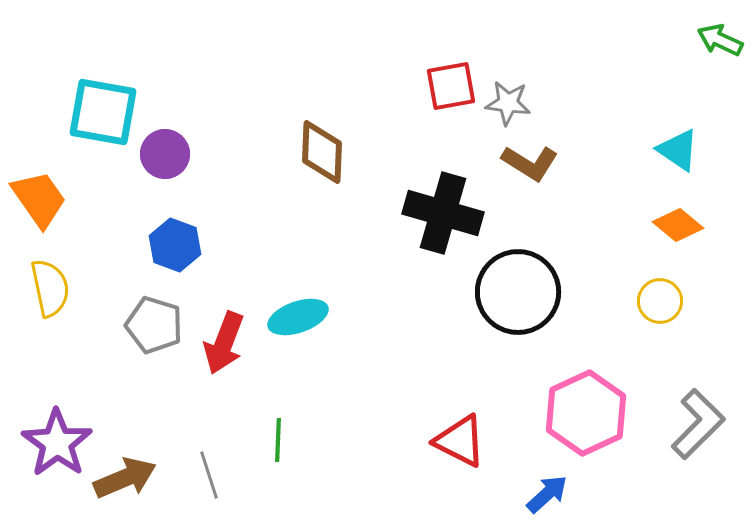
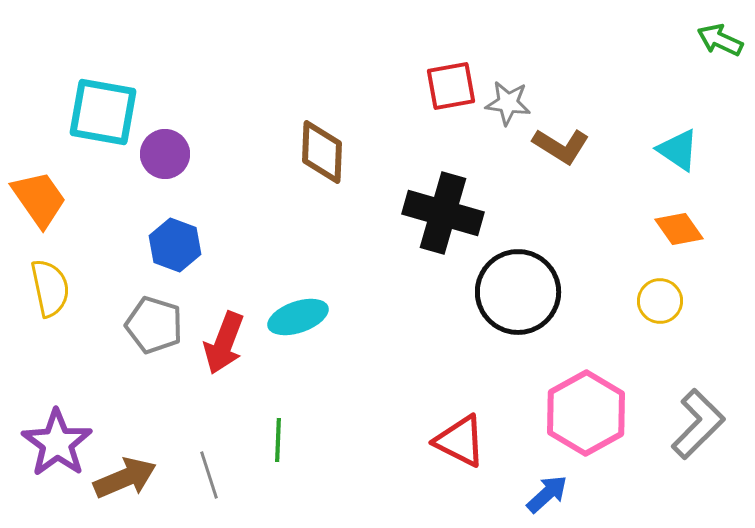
brown L-shape: moved 31 px right, 17 px up
orange diamond: moved 1 px right, 4 px down; rotated 15 degrees clockwise
pink hexagon: rotated 4 degrees counterclockwise
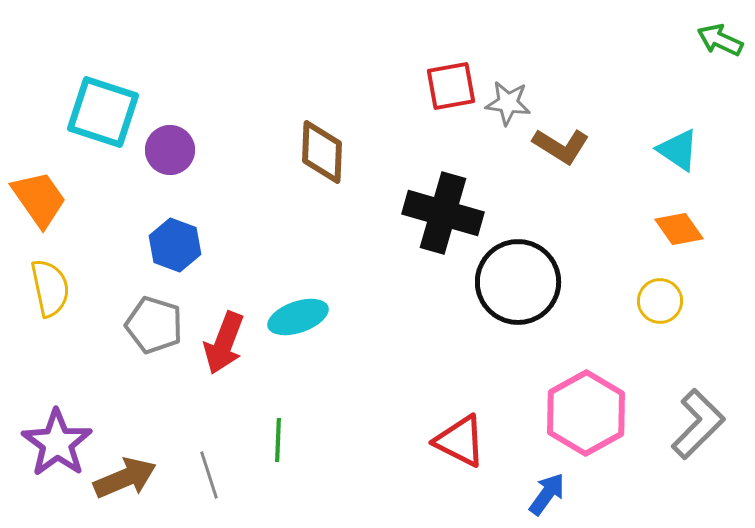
cyan square: rotated 8 degrees clockwise
purple circle: moved 5 px right, 4 px up
black circle: moved 10 px up
blue arrow: rotated 12 degrees counterclockwise
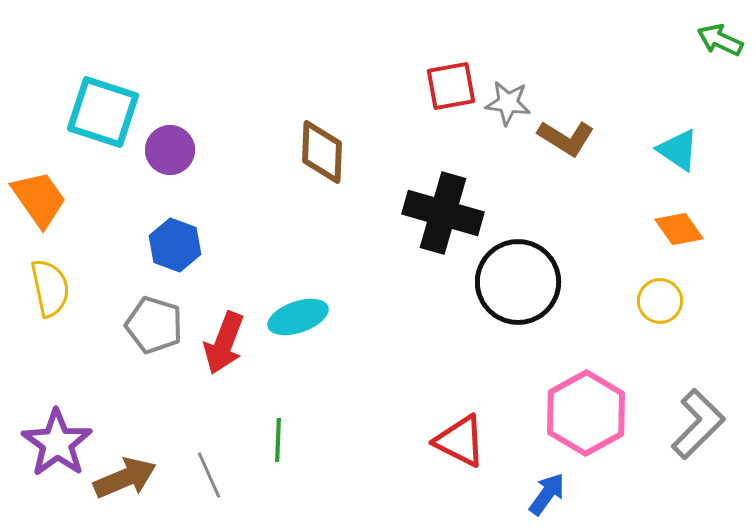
brown L-shape: moved 5 px right, 8 px up
gray line: rotated 6 degrees counterclockwise
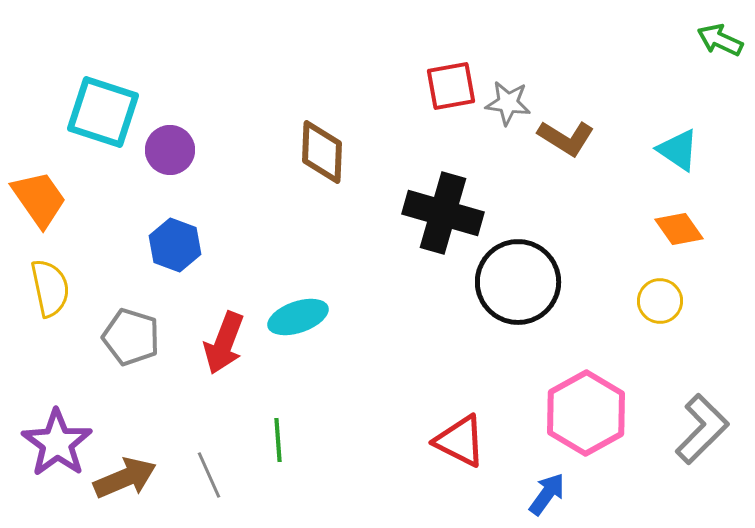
gray pentagon: moved 23 px left, 12 px down
gray L-shape: moved 4 px right, 5 px down
green line: rotated 6 degrees counterclockwise
